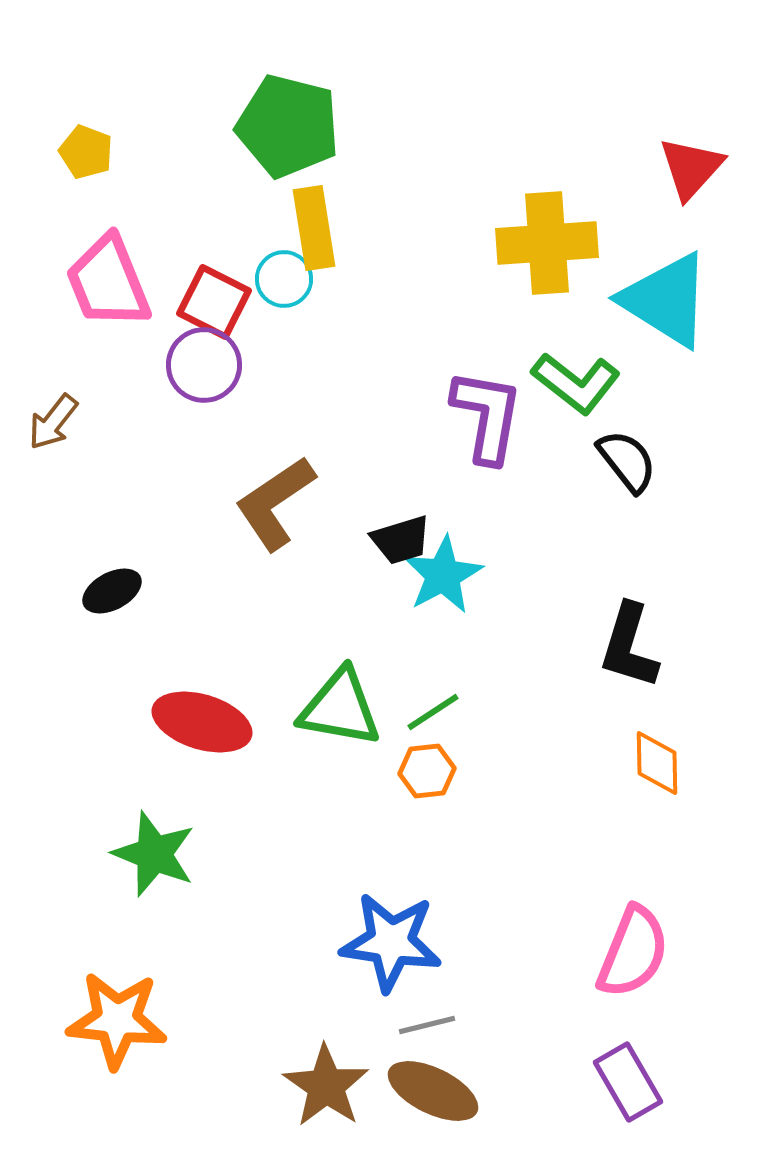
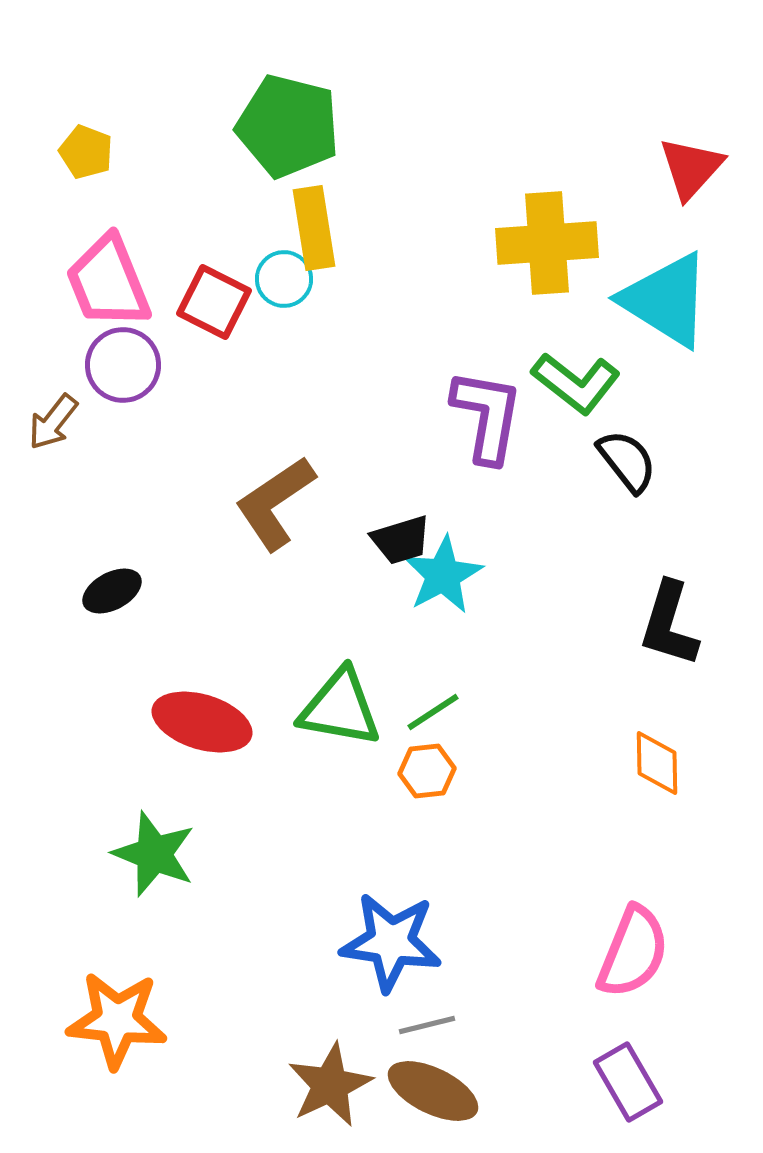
purple circle: moved 81 px left
black L-shape: moved 40 px right, 22 px up
brown star: moved 4 px right, 1 px up; rotated 12 degrees clockwise
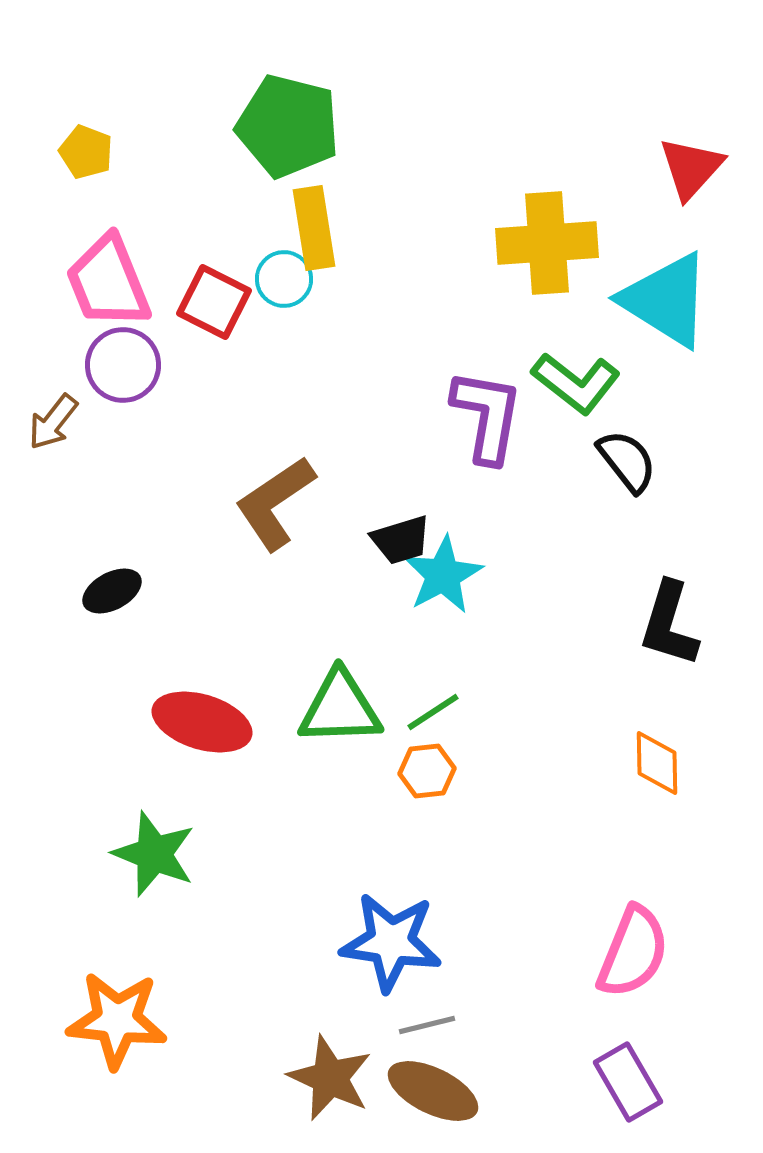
green triangle: rotated 12 degrees counterclockwise
brown star: moved 7 px up; rotated 22 degrees counterclockwise
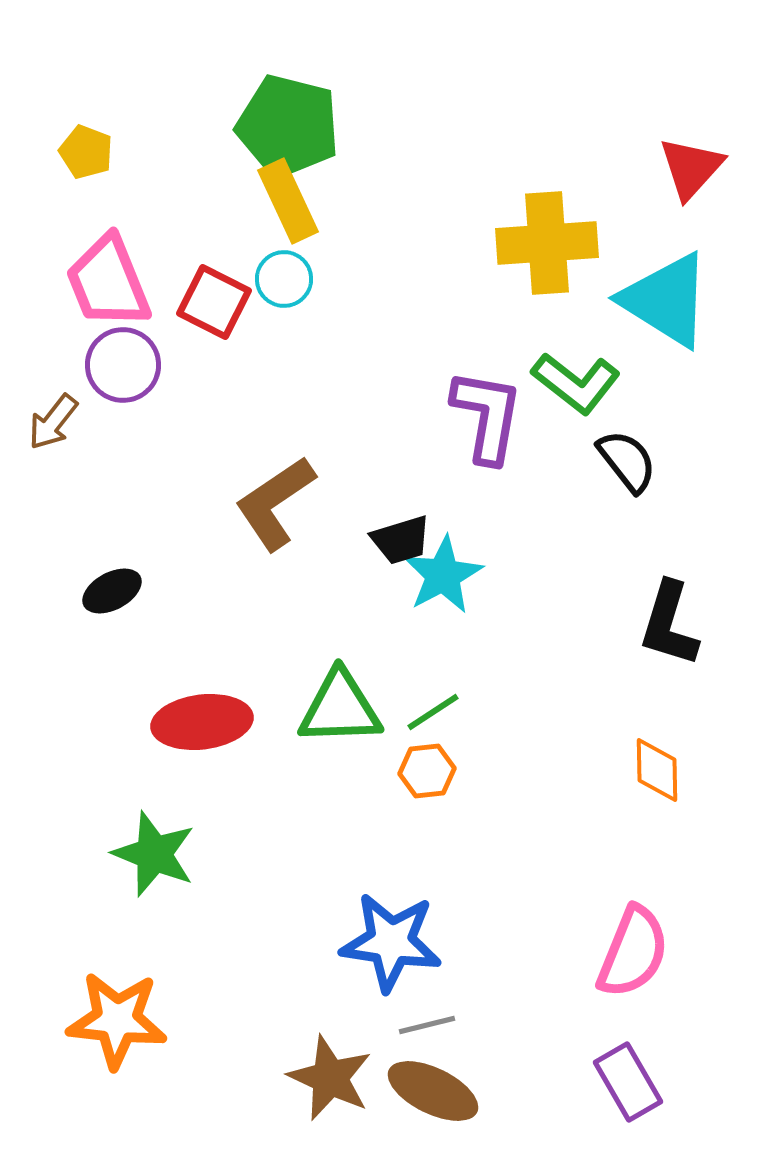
yellow rectangle: moved 26 px left, 27 px up; rotated 16 degrees counterclockwise
red ellipse: rotated 24 degrees counterclockwise
orange diamond: moved 7 px down
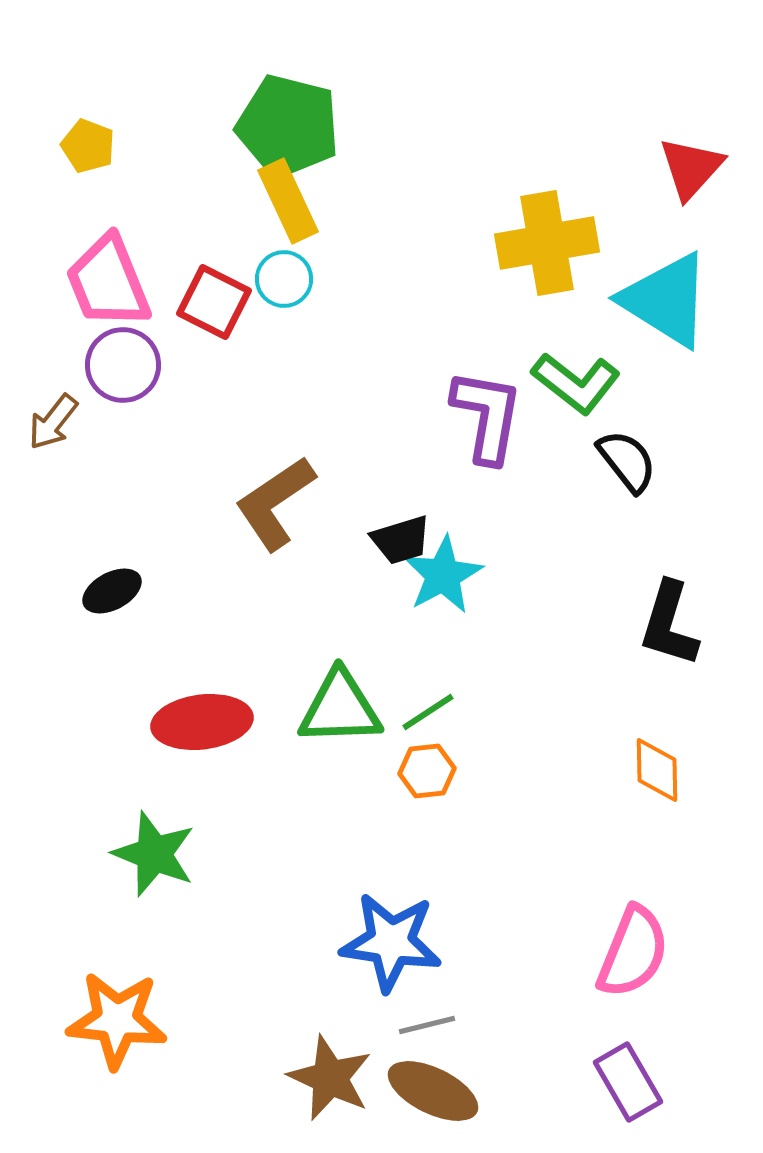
yellow pentagon: moved 2 px right, 6 px up
yellow cross: rotated 6 degrees counterclockwise
green line: moved 5 px left
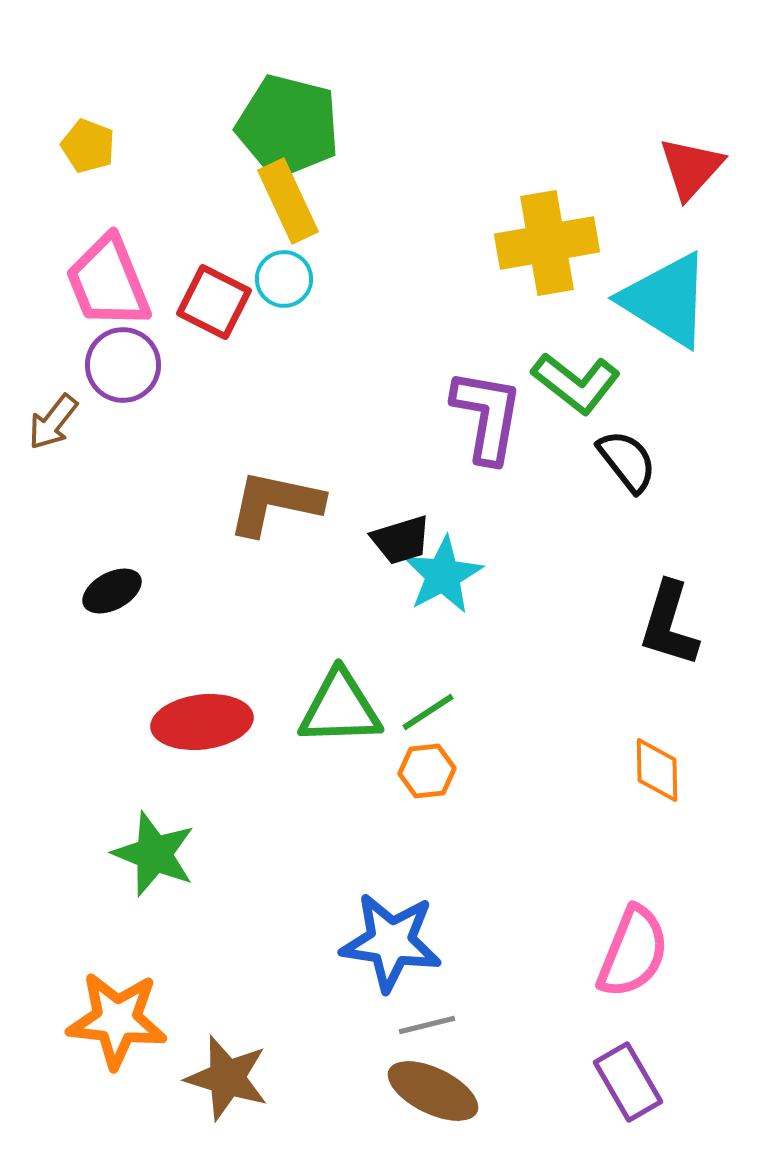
brown L-shape: rotated 46 degrees clockwise
brown star: moved 103 px left; rotated 8 degrees counterclockwise
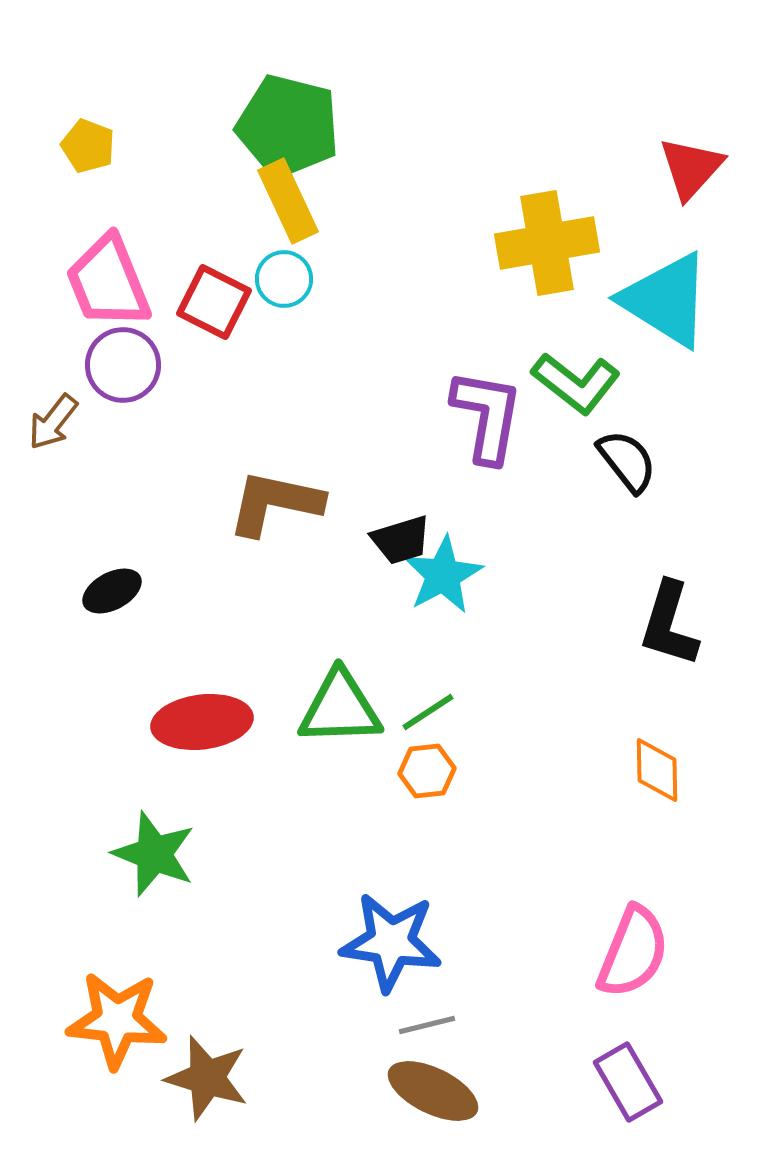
brown star: moved 20 px left
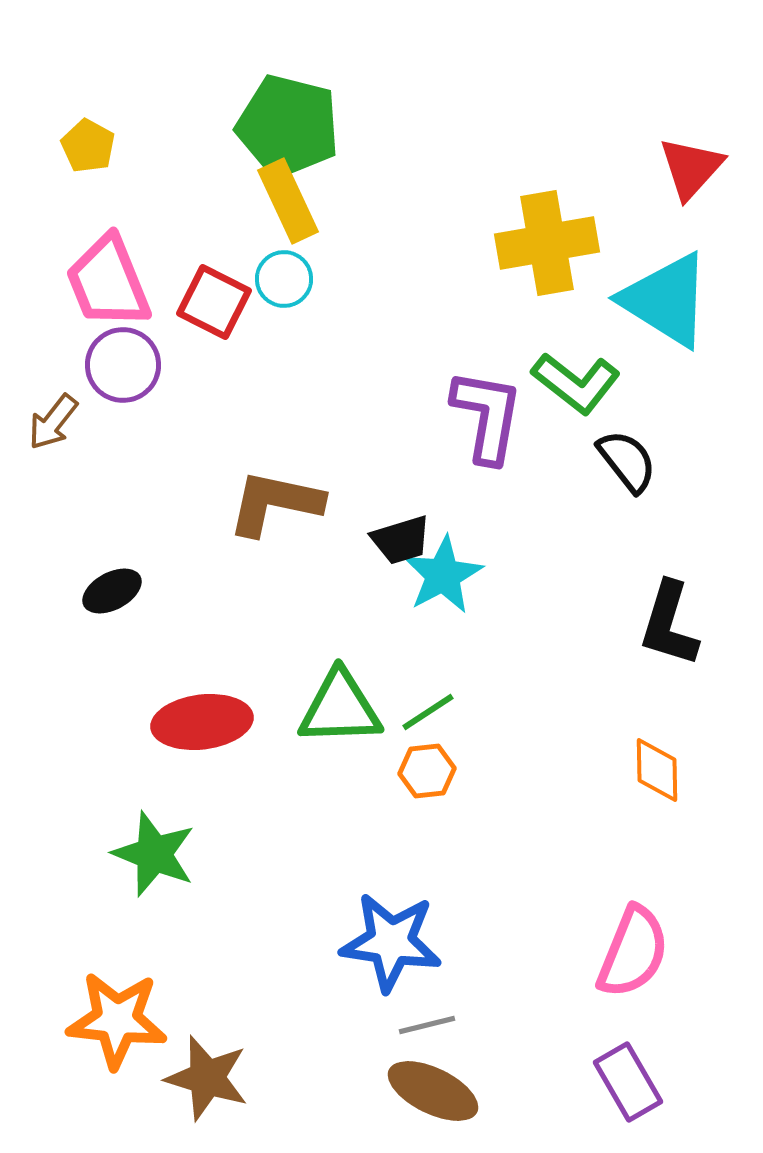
yellow pentagon: rotated 8 degrees clockwise
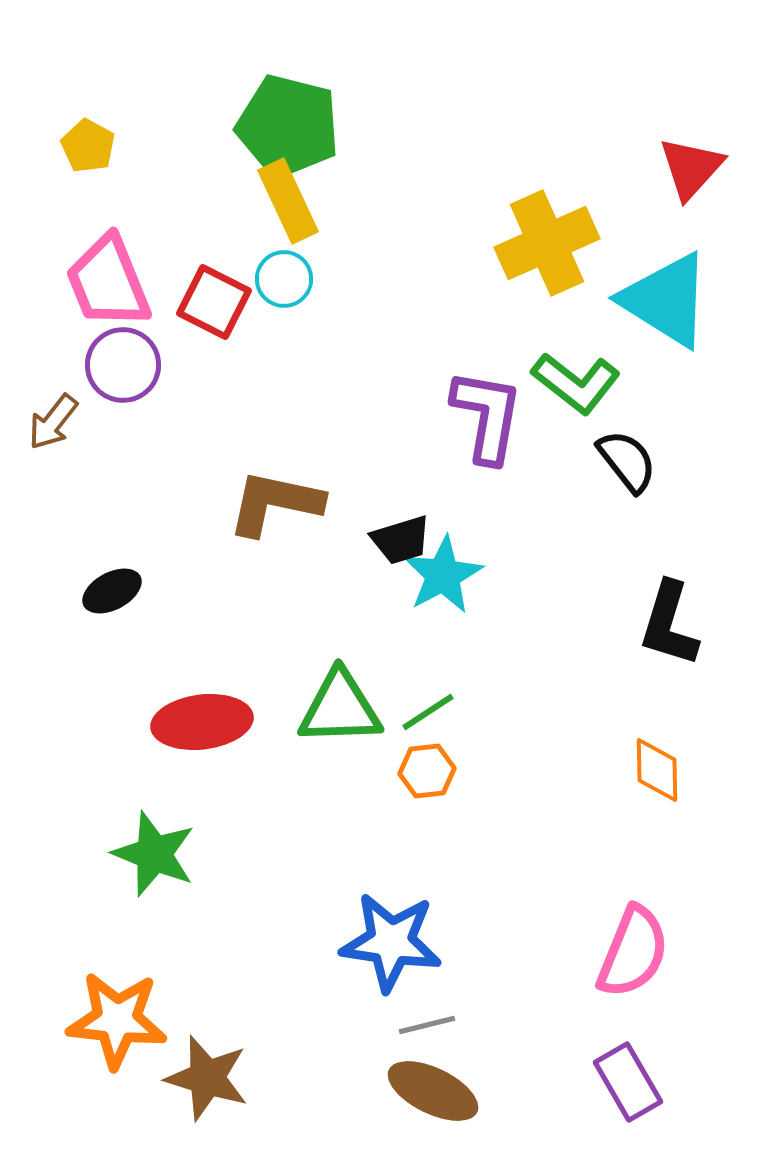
yellow cross: rotated 14 degrees counterclockwise
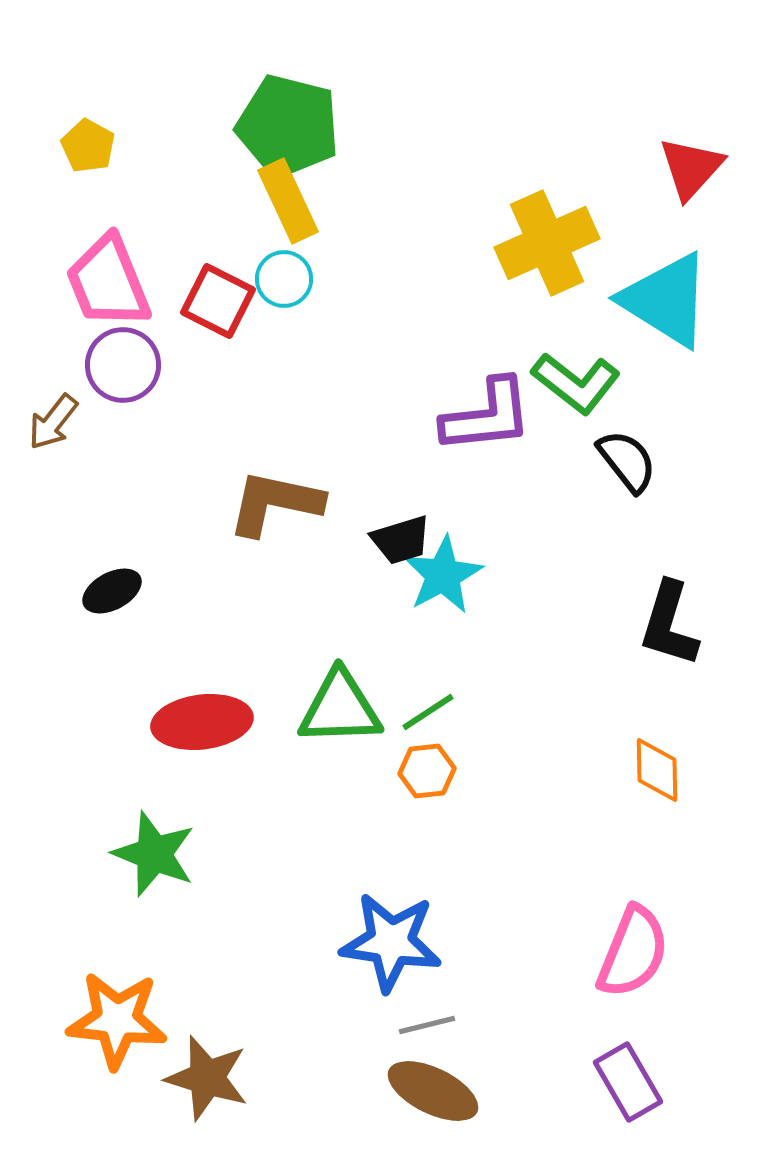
red square: moved 4 px right, 1 px up
purple L-shape: rotated 74 degrees clockwise
